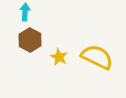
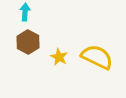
brown hexagon: moved 2 px left, 2 px down
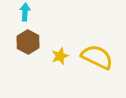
yellow star: moved 1 px right, 1 px up; rotated 24 degrees clockwise
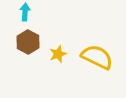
yellow star: moved 2 px left, 2 px up
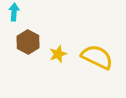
cyan arrow: moved 11 px left
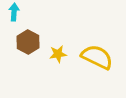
yellow star: rotated 12 degrees clockwise
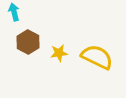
cyan arrow: rotated 18 degrees counterclockwise
yellow star: moved 1 px right, 1 px up
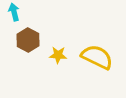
brown hexagon: moved 2 px up
yellow star: moved 1 px left, 2 px down; rotated 12 degrees clockwise
